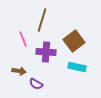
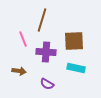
brown square: rotated 35 degrees clockwise
cyan rectangle: moved 1 px left, 1 px down
purple semicircle: moved 11 px right
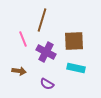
purple cross: rotated 24 degrees clockwise
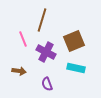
brown square: rotated 20 degrees counterclockwise
purple semicircle: rotated 40 degrees clockwise
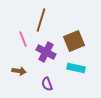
brown line: moved 1 px left
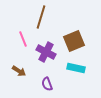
brown line: moved 3 px up
brown arrow: rotated 24 degrees clockwise
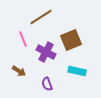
brown line: rotated 40 degrees clockwise
brown square: moved 3 px left, 1 px up
cyan rectangle: moved 1 px right, 3 px down
